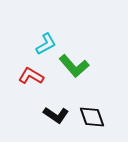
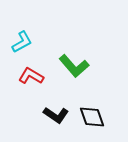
cyan L-shape: moved 24 px left, 2 px up
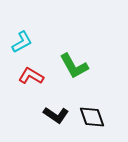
green L-shape: rotated 12 degrees clockwise
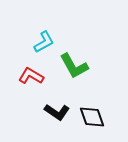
cyan L-shape: moved 22 px right
black L-shape: moved 1 px right, 3 px up
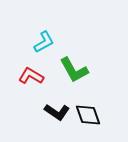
green L-shape: moved 4 px down
black diamond: moved 4 px left, 2 px up
